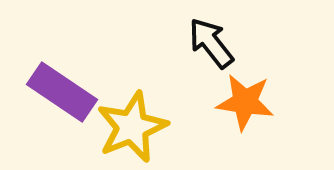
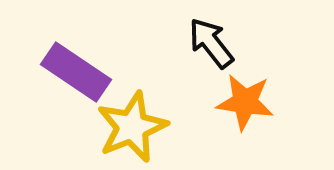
purple rectangle: moved 14 px right, 20 px up
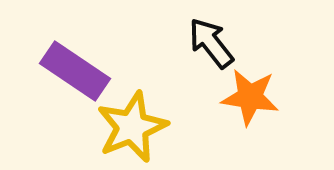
purple rectangle: moved 1 px left, 1 px up
orange star: moved 5 px right, 5 px up
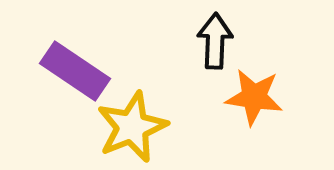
black arrow: moved 4 px right, 2 px up; rotated 40 degrees clockwise
orange star: moved 4 px right
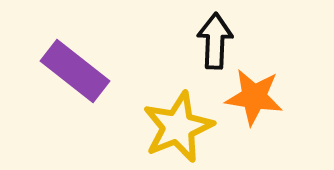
purple rectangle: rotated 4 degrees clockwise
yellow star: moved 46 px right
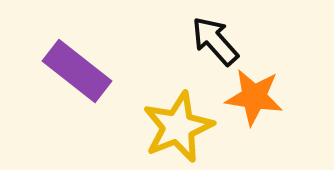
black arrow: rotated 44 degrees counterclockwise
purple rectangle: moved 2 px right
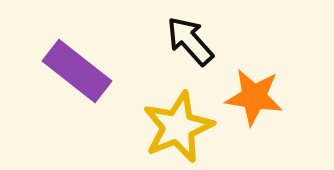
black arrow: moved 25 px left
